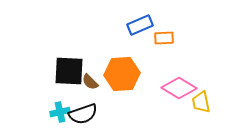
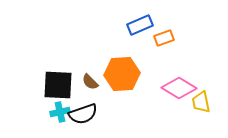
orange rectangle: rotated 18 degrees counterclockwise
black square: moved 11 px left, 14 px down
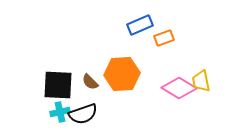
yellow trapezoid: moved 21 px up
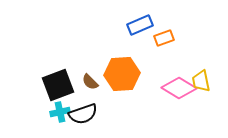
black square: rotated 24 degrees counterclockwise
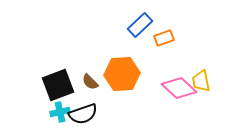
blue rectangle: rotated 20 degrees counterclockwise
pink diamond: rotated 12 degrees clockwise
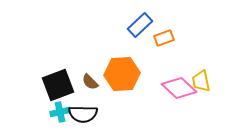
black semicircle: rotated 20 degrees clockwise
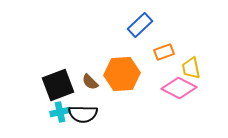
orange rectangle: moved 14 px down
yellow trapezoid: moved 10 px left, 13 px up
pink diamond: rotated 16 degrees counterclockwise
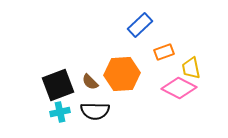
black semicircle: moved 12 px right, 3 px up
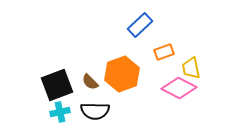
orange hexagon: rotated 16 degrees counterclockwise
black square: moved 1 px left
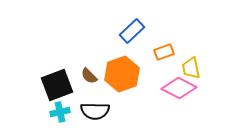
blue rectangle: moved 8 px left, 6 px down
brown semicircle: moved 1 px left, 6 px up
